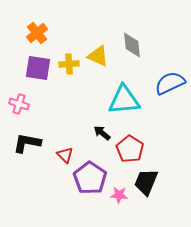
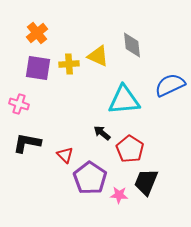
blue semicircle: moved 2 px down
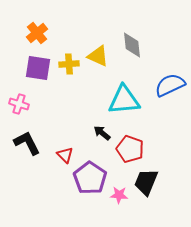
black L-shape: rotated 52 degrees clockwise
red pentagon: rotated 12 degrees counterclockwise
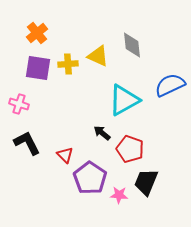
yellow cross: moved 1 px left
cyan triangle: rotated 24 degrees counterclockwise
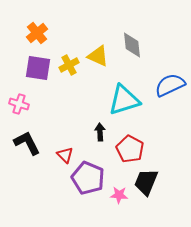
yellow cross: moved 1 px right, 1 px down; rotated 24 degrees counterclockwise
cyan triangle: rotated 12 degrees clockwise
black arrow: moved 2 px left, 1 px up; rotated 48 degrees clockwise
red pentagon: rotated 8 degrees clockwise
purple pentagon: moved 2 px left; rotated 12 degrees counterclockwise
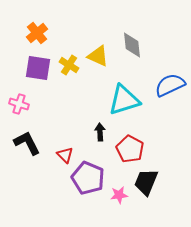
yellow cross: rotated 30 degrees counterclockwise
pink star: rotated 12 degrees counterclockwise
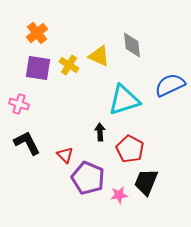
yellow triangle: moved 1 px right
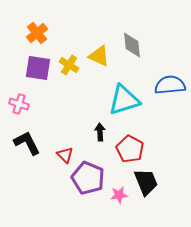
blue semicircle: rotated 20 degrees clockwise
black trapezoid: rotated 136 degrees clockwise
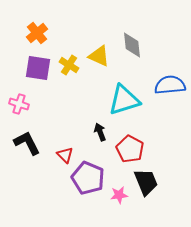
black arrow: rotated 18 degrees counterclockwise
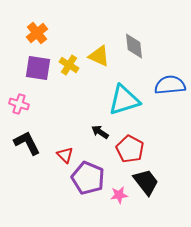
gray diamond: moved 2 px right, 1 px down
black arrow: rotated 36 degrees counterclockwise
black trapezoid: rotated 16 degrees counterclockwise
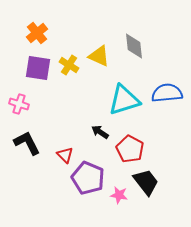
blue semicircle: moved 3 px left, 8 px down
pink star: rotated 18 degrees clockwise
